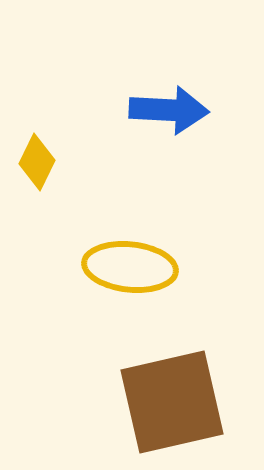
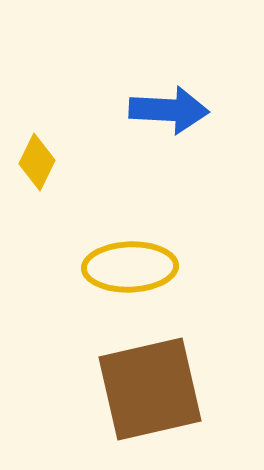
yellow ellipse: rotated 8 degrees counterclockwise
brown square: moved 22 px left, 13 px up
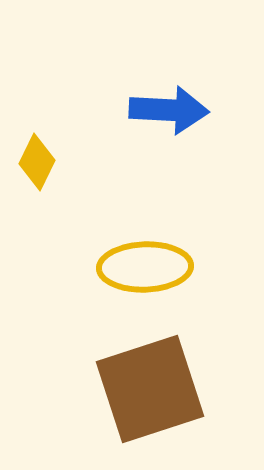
yellow ellipse: moved 15 px right
brown square: rotated 5 degrees counterclockwise
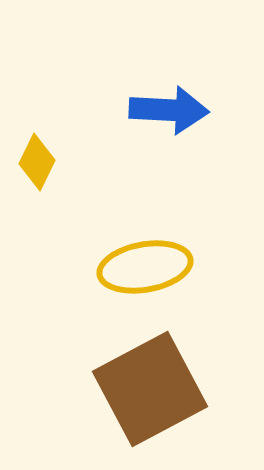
yellow ellipse: rotated 8 degrees counterclockwise
brown square: rotated 10 degrees counterclockwise
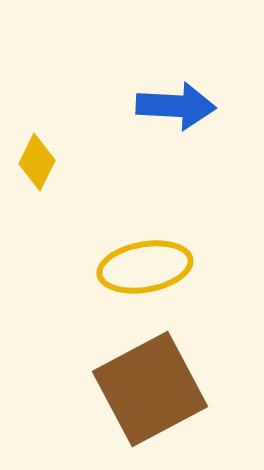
blue arrow: moved 7 px right, 4 px up
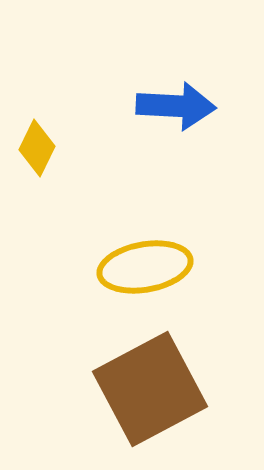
yellow diamond: moved 14 px up
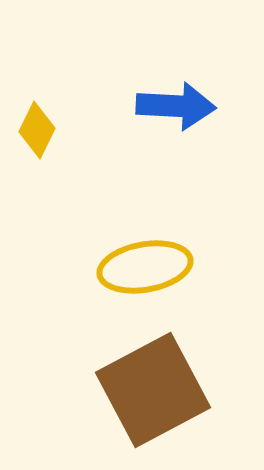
yellow diamond: moved 18 px up
brown square: moved 3 px right, 1 px down
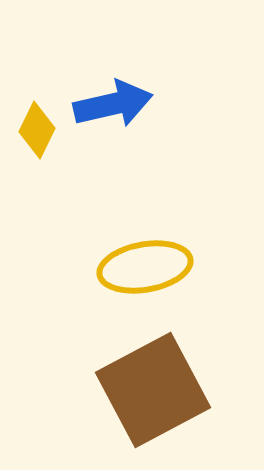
blue arrow: moved 63 px left, 2 px up; rotated 16 degrees counterclockwise
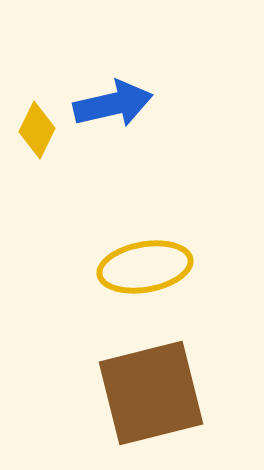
brown square: moved 2 px left, 3 px down; rotated 14 degrees clockwise
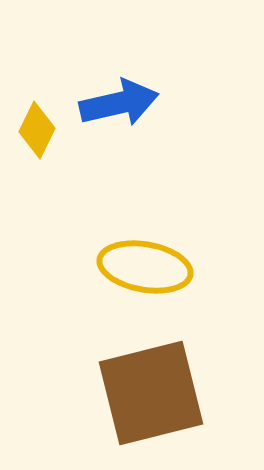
blue arrow: moved 6 px right, 1 px up
yellow ellipse: rotated 20 degrees clockwise
